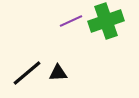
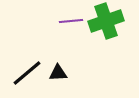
purple line: rotated 20 degrees clockwise
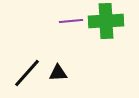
green cross: rotated 16 degrees clockwise
black line: rotated 8 degrees counterclockwise
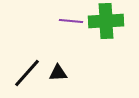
purple line: rotated 10 degrees clockwise
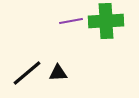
purple line: rotated 15 degrees counterclockwise
black line: rotated 8 degrees clockwise
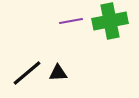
green cross: moved 4 px right; rotated 8 degrees counterclockwise
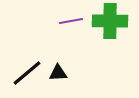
green cross: rotated 12 degrees clockwise
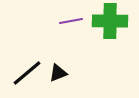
black triangle: rotated 18 degrees counterclockwise
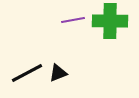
purple line: moved 2 px right, 1 px up
black line: rotated 12 degrees clockwise
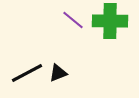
purple line: rotated 50 degrees clockwise
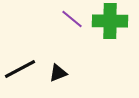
purple line: moved 1 px left, 1 px up
black line: moved 7 px left, 4 px up
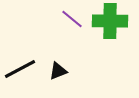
black triangle: moved 2 px up
